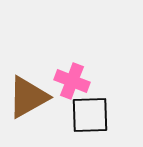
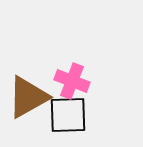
black square: moved 22 px left
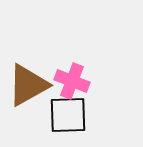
brown triangle: moved 12 px up
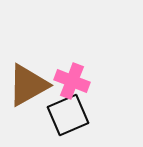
black square: rotated 21 degrees counterclockwise
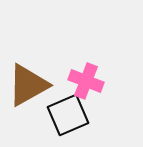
pink cross: moved 14 px right
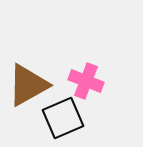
black square: moved 5 px left, 3 px down
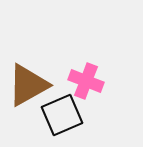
black square: moved 1 px left, 3 px up
